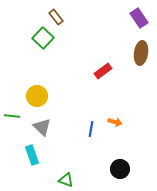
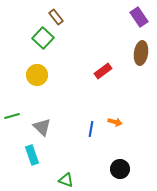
purple rectangle: moved 1 px up
yellow circle: moved 21 px up
green line: rotated 21 degrees counterclockwise
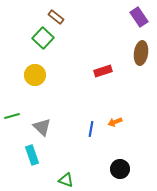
brown rectangle: rotated 14 degrees counterclockwise
red rectangle: rotated 18 degrees clockwise
yellow circle: moved 2 px left
orange arrow: rotated 144 degrees clockwise
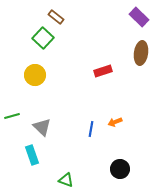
purple rectangle: rotated 12 degrees counterclockwise
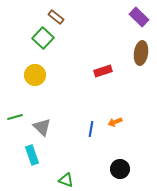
green line: moved 3 px right, 1 px down
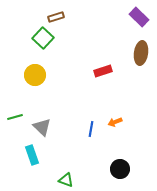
brown rectangle: rotated 56 degrees counterclockwise
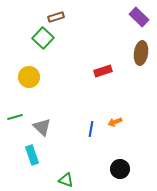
yellow circle: moved 6 px left, 2 px down
